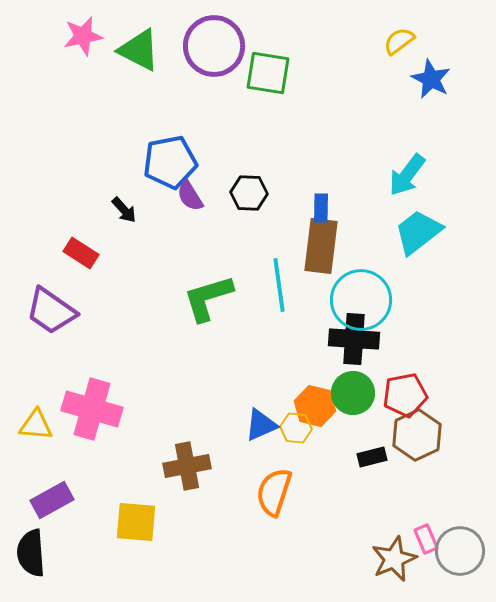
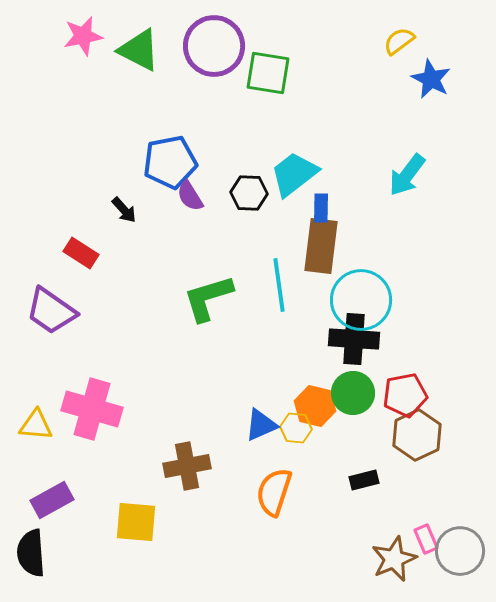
cyan trapezoid: moved 124 px left, 58 px up
black rectangle: moved 8 px left, 23 px down
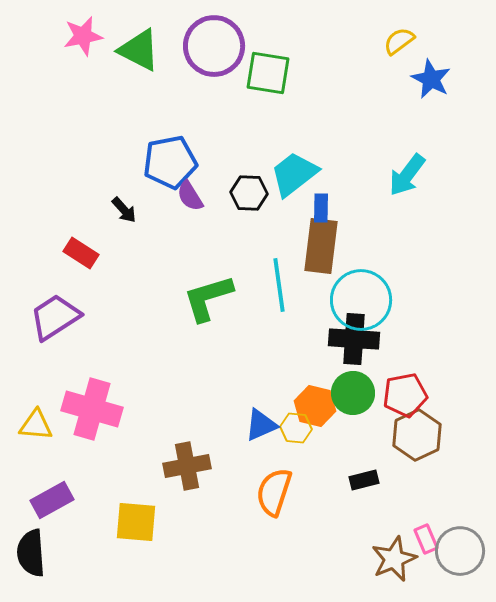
purple trapezoid: moved 4 px right, 6 px down; rotated 112 degrees clockwise
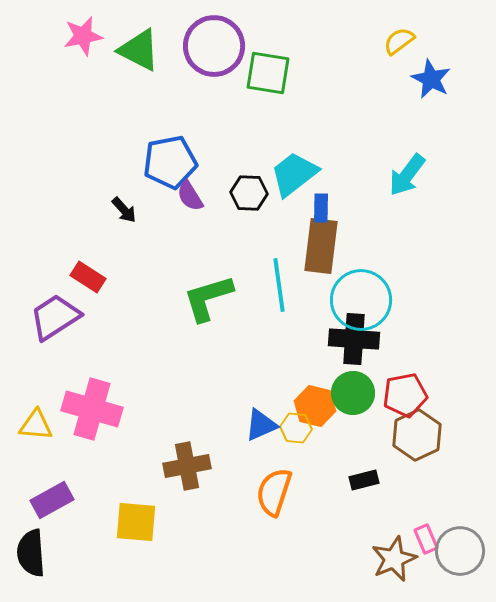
red rectangle: moved 7 px right, 24 px down
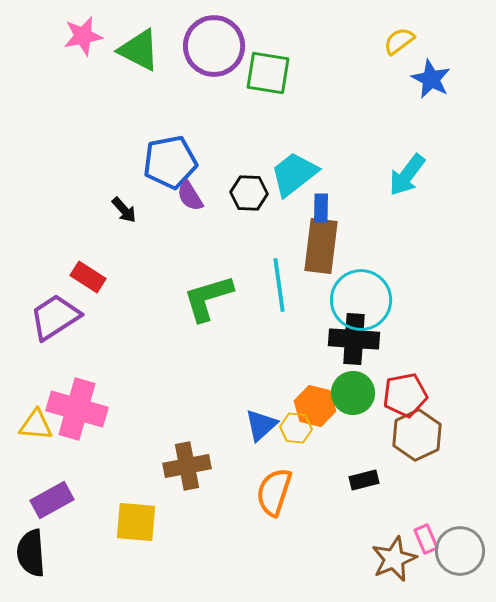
pink cross: moved 15 px left
blue triangle: rotated 18 degrees counterclockwise
